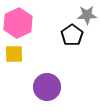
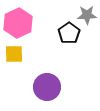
black pentagon: moved 3 px left, 2 px up
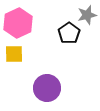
gray star: rotated 12 degrees counterclockwise
purple circle: moved 1 px down
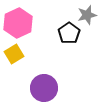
yellow square: rotated 30 degrees counterclockwise
purple circle: moved 3 px left
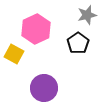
pink hexagon: moved 18 px right, 6 px down
black pentagon: moved 9 px right, 10 px down
yellow square: rotated 30 degrees counterclockwise
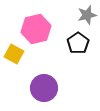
pink hexagon: rotated 12 degrees clockwise
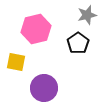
yellow square: moved 2 px right, 8 px down; rotated 18 degrees counterclockwise
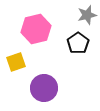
yellow square: rotated 30 degrees counterclockwise
